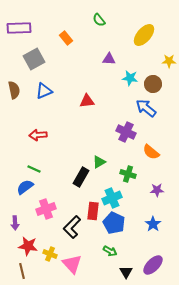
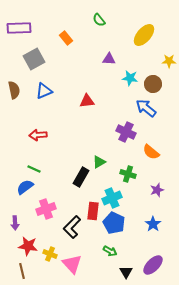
purple star: rotated 16 degrees counterclockwise
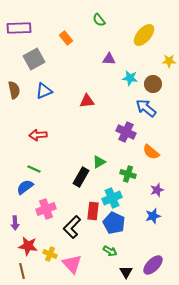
blue star: moved 8 px up; rotated 21 degrees clockwise
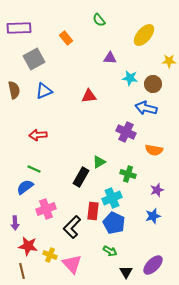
purple triangle: moved 1 px right, 1 px up
red triangle: moved 2 px right, 5 px up
blue arrow: rotated 25 degrees counterclockwise
orange semicircle: moved 3 px right, 2 px up; rotated 30 degrees counterclockwise
yellow cross: moved 1 px down
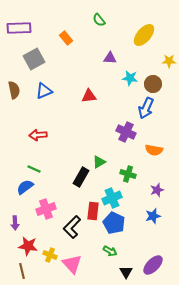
blue arrow: rotated 80 degrees counterclockwise
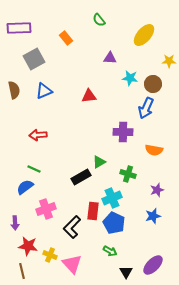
purple cross: moved 3 px left; rotated 24 degrees counterclockwise
black rectangle: rotated 30 degrees clockwise
